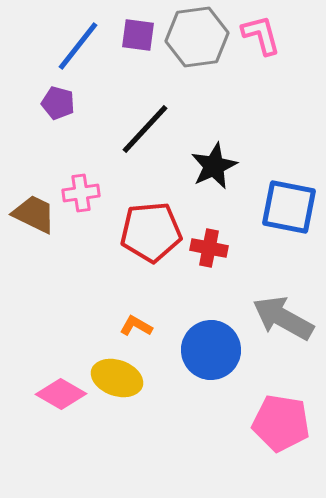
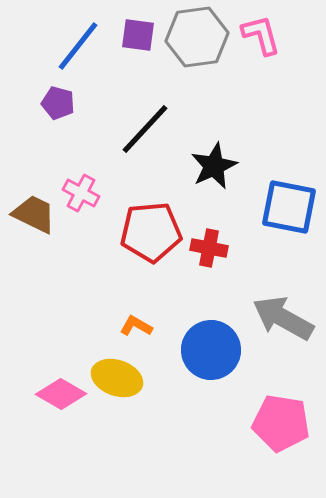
pink cross: rotated 36 degrees clockwise
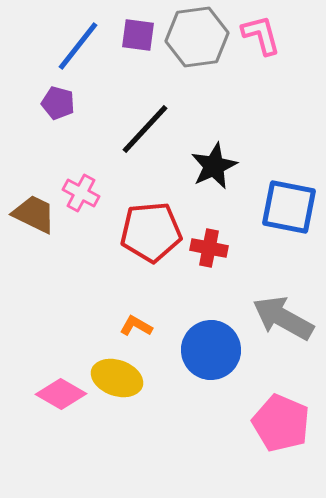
pink pentagon: rotated 14 degrees clockwise
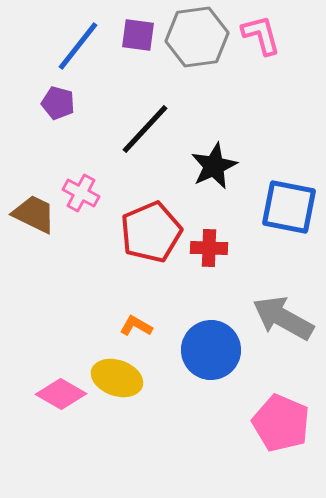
red pentagon: rotated 18 degrees counterclockwise
red cross: rotated 9 degrees counterclockwise
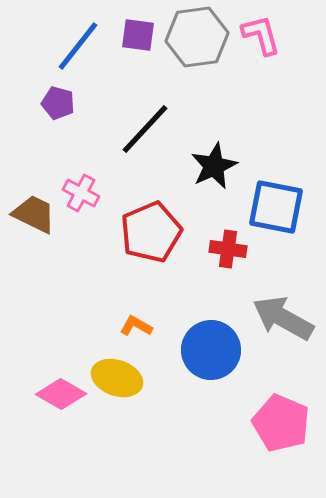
blue square: moved 13 px left
red cross: moved 19 px right, 1 px down; rotated 6 degrees clockwise
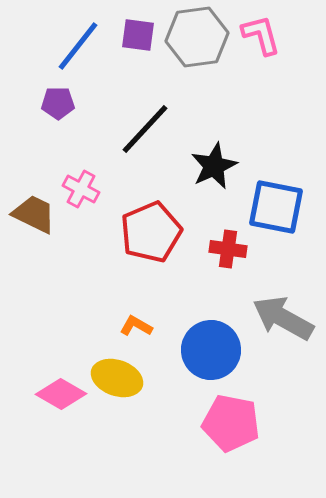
purple pentagon: rotated 16 degrees counterclockwise
pink cross: moved 4 px up
pink pentagon: moved 50 px left; rotated 12 degrees counterclockwise
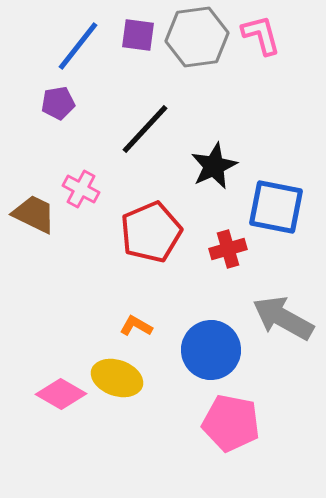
purple pentagon: rotated 8 degrees counterclockwise
red cross: rotated 24 degrees counterclockwise
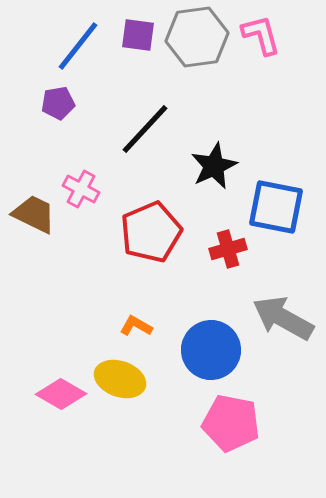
yellow ellipse: moved 3 px right, 1 px down
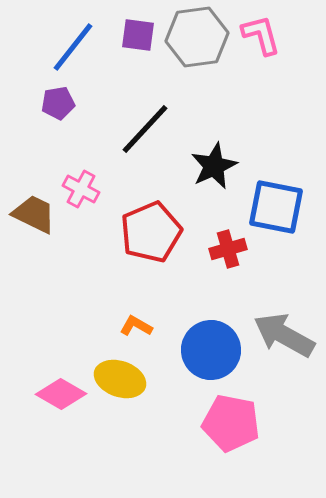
blue line: moved 5 px left, 1 px down
gray arrow: moved 1 px right, 17 px down
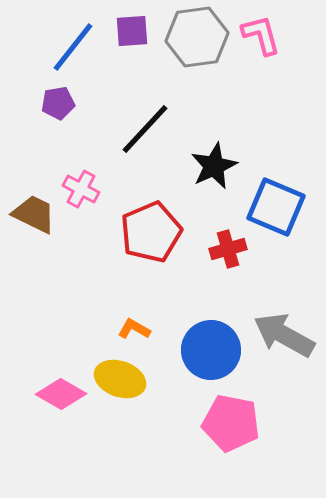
purple square: moved 6 px left, 4 px up; rotated 12 degrees counterclockwise
blue square: rotated 12 degrees clockwise
orange L-shape: moved 2 px left, 3 px down
